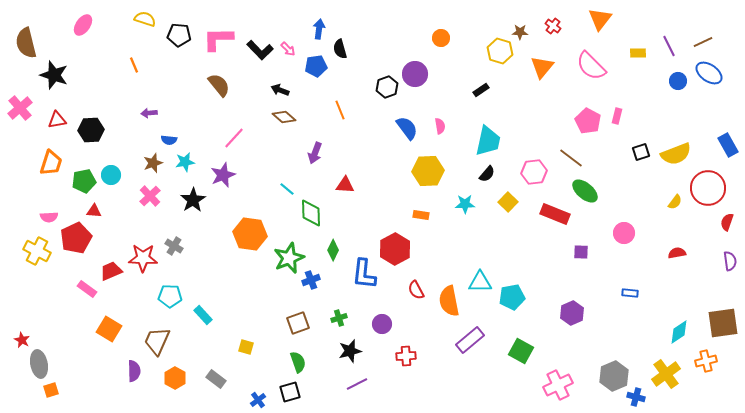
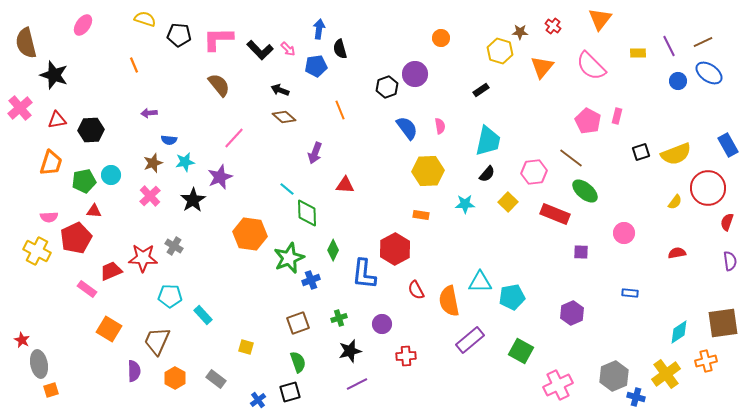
purple star at (223, 175): moved 3 px left, 2 px down
green diamond at (311, 213): moved 4 px left
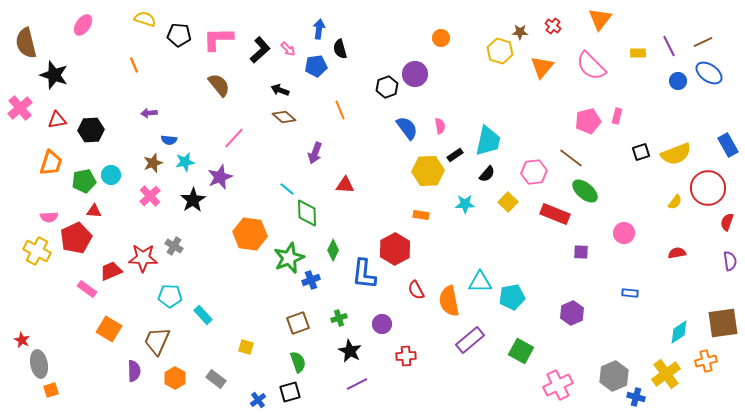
black L-shape at (260, 50): rotated 88 degrees counterclockwise
black rectangle at (481, 90): moved 26 px left, 65 px down
pink pentagon at (588, 121): rotated 30 degrees clockwise
black star at (350, 351): rotated 30 degrees counterclockwise
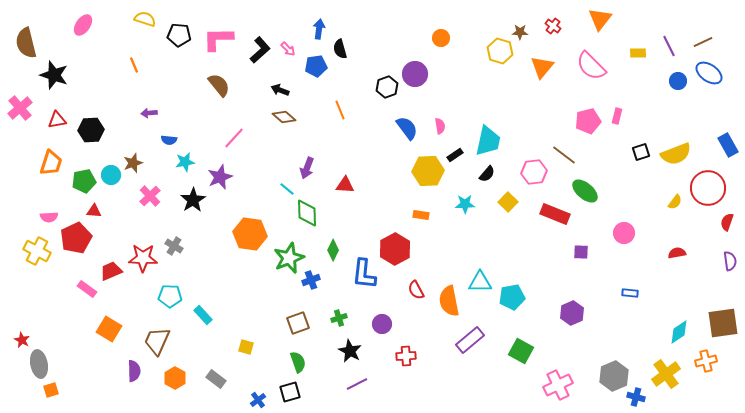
purple arrow at (315, 153): moved 8 px left, 15 px down
brown line at (571, 158): moved 7 px left, 3 px up
brown star at (153, 163): moved 20 px left
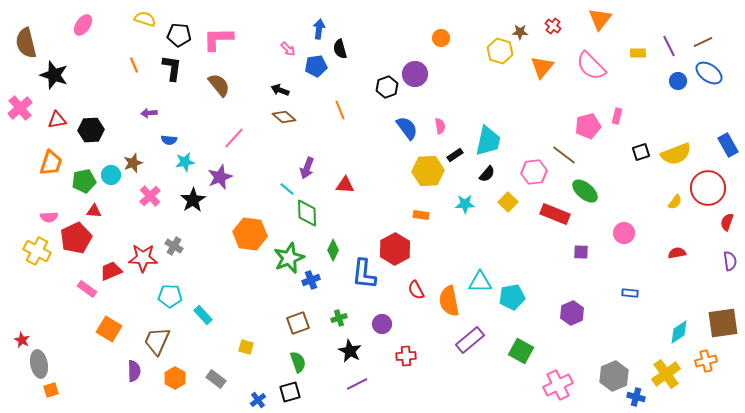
black L-shape at (260, 50): moved 88 px left, 18 px down; rotated 40 degrees counterclockwise
pink pentagon at (588, 121): moved 5 px down
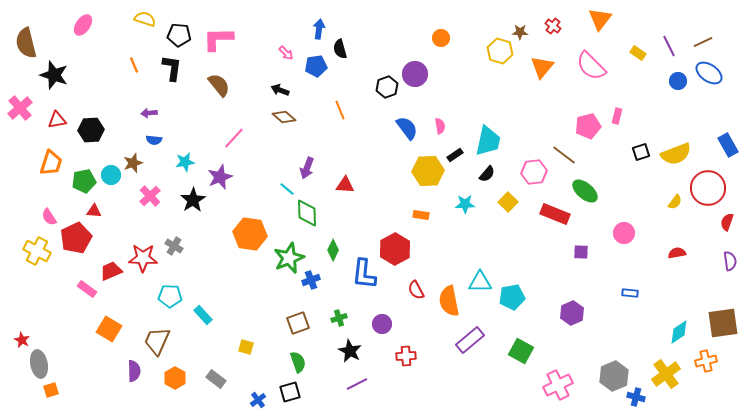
pink arrow at (288, 49): moved 2 px left, 4 px down
yellow rectangle at (638, 53): rotated 35 degrees clockwise
blue semicircle at (169, 140): moved 15 px left
pink semicircle at (49, 217): rotated 60 degrees clockwise
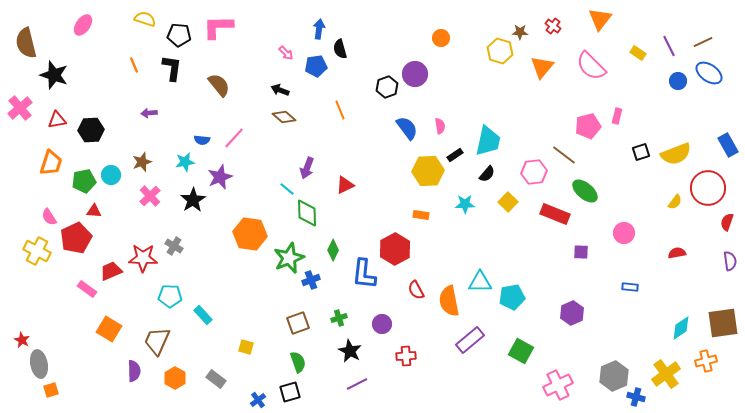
pink L-shape at (218, 39): moved 12 px up
blue semicircle at (154, 140): moved 48 px right
brown star at (133, 163): moved 9 px right, 1 px up
red triangle at (345, 185): rotated 30 degrees counterclockwise
blue rectangle at (630, 293): moved 6 px up
cyan diamond at (679, 332): moved 2 px right, 4 px up
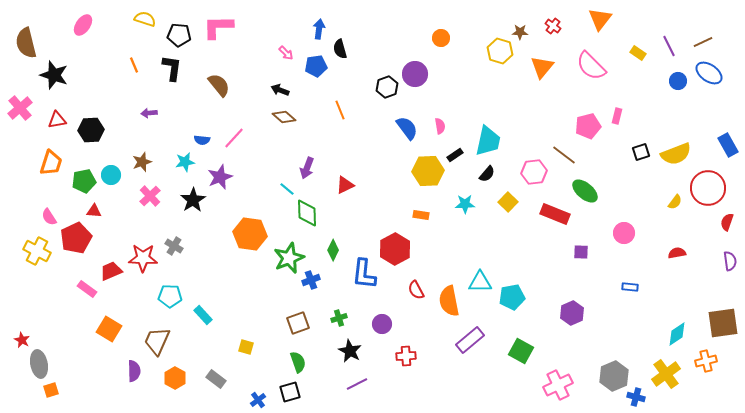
cyan diamond at (681, 328): moved 4 px left, 6 px down
